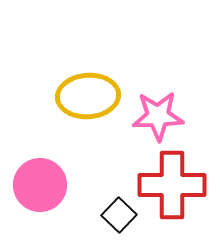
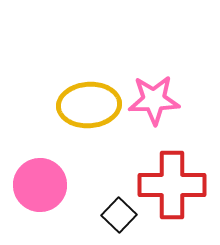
yellow ellipse: moved 1 px right, 9 px down
pink star: moved 4 px left, 16 px up
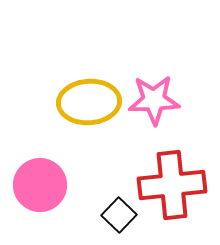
yellow ellipse: moved 3 px up
red cross: rotated 6 degrees counterclockwise
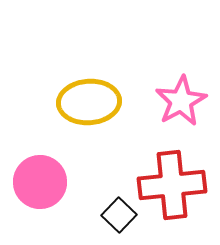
pink star: moved 27 px right, 1 px down; rotated 27 degrees counterclockwise
pink circle: moved 3 px up
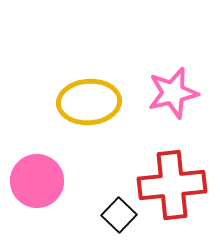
pink star: moved 8 px left, 8 px up; rotated 15 degrees clockwise
pink circle: moved 3 px left, 1 px up
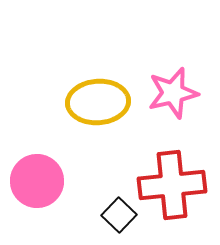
yellow ellipse: moved 9 px right
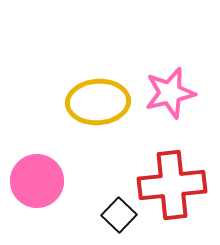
pink star: moved 3 px left
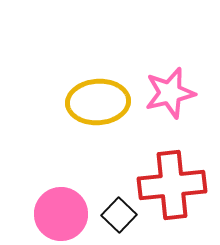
pink circle: moved 24 px right, 33 px down
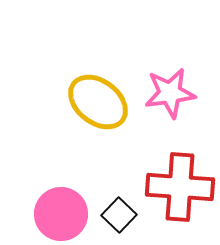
pink star: rotated 6 degrees clockwise
yellow ellipse: rotated 42 degrees clockwise
red cross: moved 8 px right, 2 px down; rotated 10 degrees clockwise
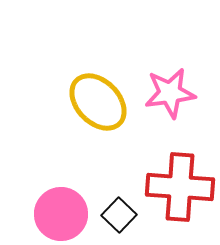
yellow ellipse: rotated 8 degrees clockwise
